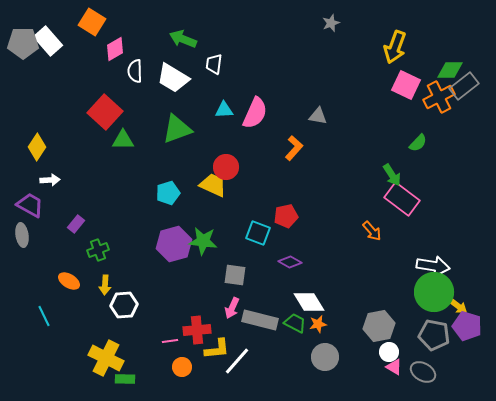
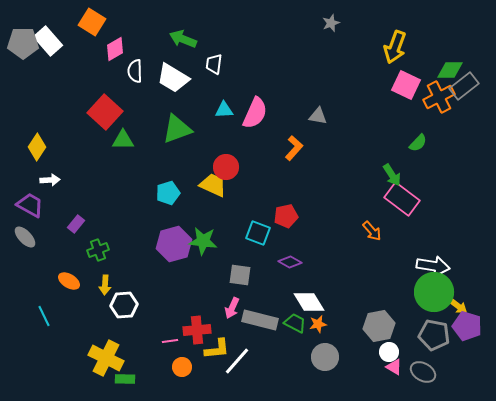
gray ellipse at (22, 235): moved 3 px right, 2 px down; rotated 35 degrees counterclockwise
gray square at (235, 275): moved 5 px right
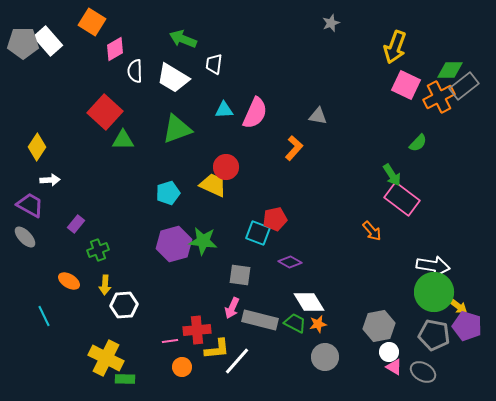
red pentagon at (286, 216): moved 11 px left, 3 px down
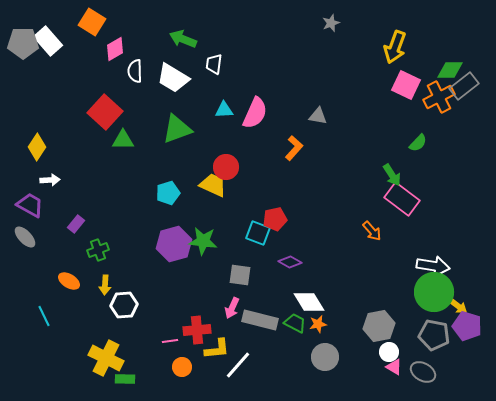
white line at (237, 361): moved 1 px right, 4 px down
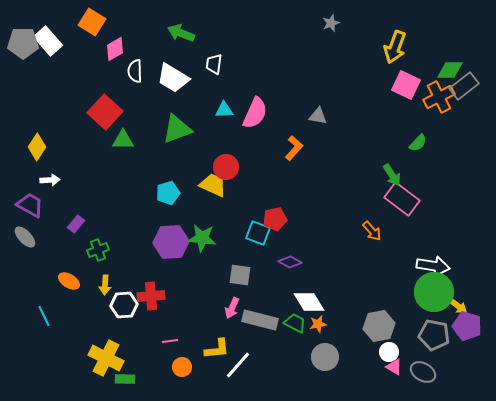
green arrow at (183, 39): moved 2 px left, 6 px up
green star at (203, 241): moved 1 px left, 3 px up
purple hexagon at (174, 244): moved 3 px left, 2 px up; rotated 12 degrees clockwise
red cross at (197, 330): moved 46 px left, 34 px up
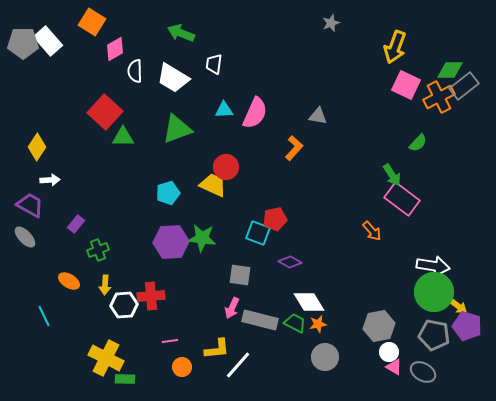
green triangle at (123, 140): moved 3 px up
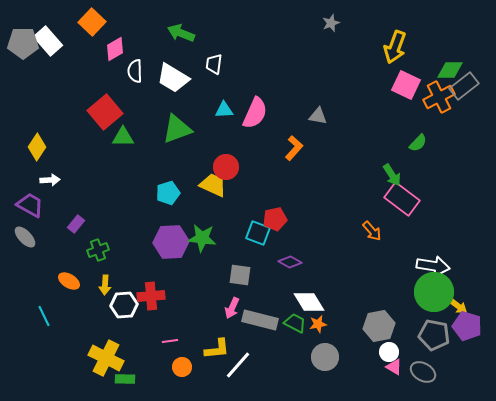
orange square at (92, 22): rotated 12 degrees clockwise
red square at (105, 112): rotated 8 degrees clockwise
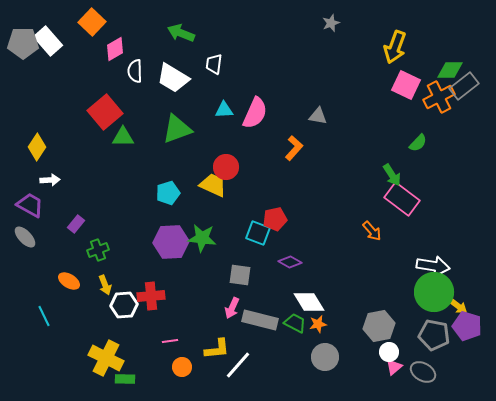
yellow arrow at (105, 285): rotated 24 degrees counterclockwise
pink triangle at (394, 367): rotated 48 degrees clockwise
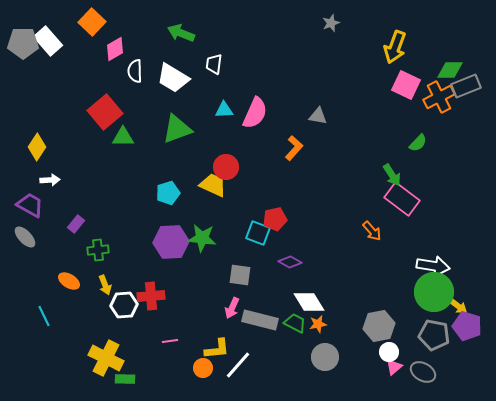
gray rectangle at (464, 86): moved 2 px right; rotated 16 degrees clockwise
green cross at (98, 250): rotated 15 degrees clockwise
orange circle at (182, 367): moved 21 px right, 1 px down
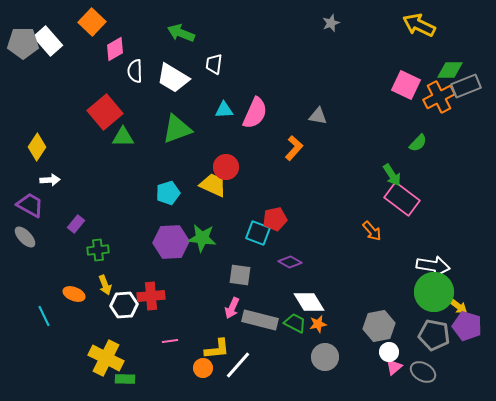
yellow arrow at (395, 47): moved 24 px right, 22 px up; rotated 96 degrees clockwise
orange ellipse at (69, 281): moved 5 px right, 13 px down; rotated 10 degrees counterclockwise
